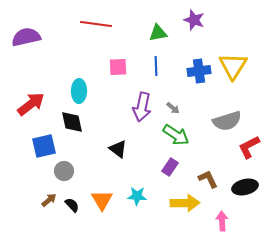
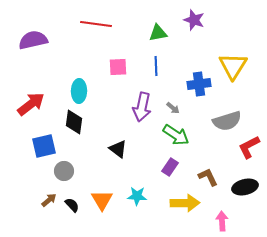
purple semicircle: moved 7 px right, 3 px down
blue cross: moved 13 px down
black diamond: moved 2 px right; rotated 20 degrees clockwise
brown L-shape: moved 2 px up
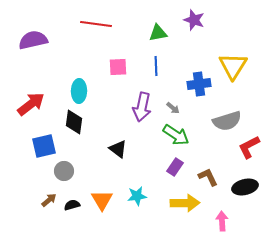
purple rectangle: moved 5 px right
cyan star: rotated 12 degrees counterclockwise
black semicircle: rotated 63 degrees counterclockwise
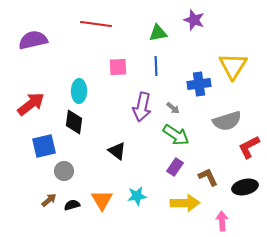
black triangle: moved 1 px left, 2 px down
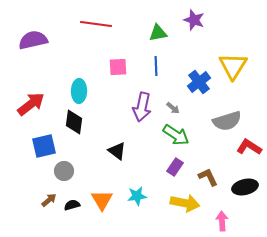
blue cross: moved 2 px up; rotated 30 degrees counterclockwise
red L-shape: rotated 60 degrees clockwise
yellow arrow: rotated 12 degrees clockwise
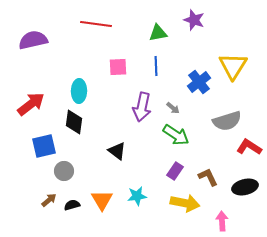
purple rectangle: moved 4 px down
